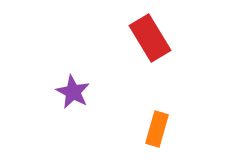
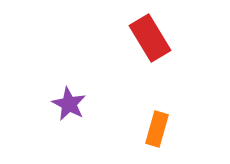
purple star: moved 4 px left, 12 px down
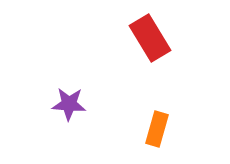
purple star: rotated 24 degrees counterclockwise
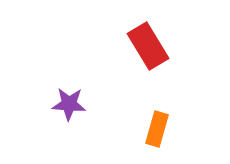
red rectangle: moved 2 px left, 8 px down
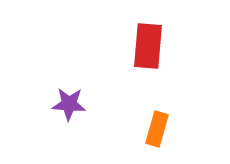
red rectangle: rotated 36 degrees clockwise
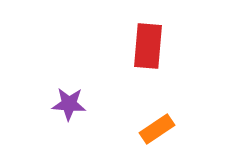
orange rectangle: rotated 40 degrees clockwise
